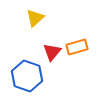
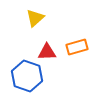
red triangle: moved 5 px left; rotated 48 degrees clockwise
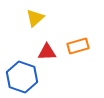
orange rectangle: moved 1 px right, 1 px up
blue hexagon: moved 5 px left, 1 px down
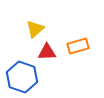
yellow triangle: moved 11 px down
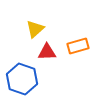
blue hexagon: moved 2 px down
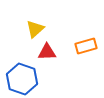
orange rectangle: moved 8 px right
